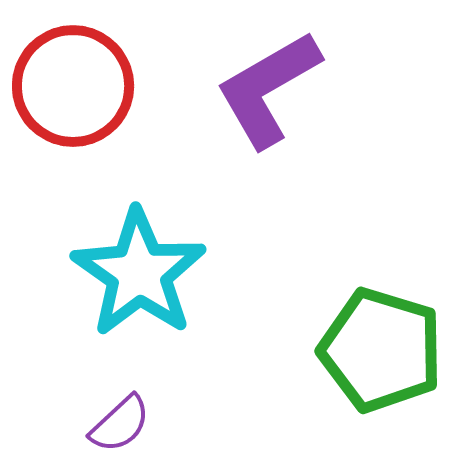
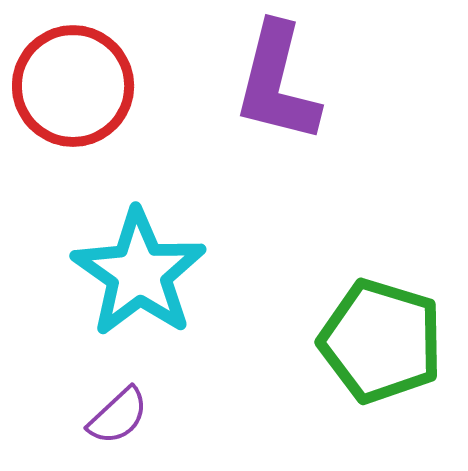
purple L-shape: moved 9 px right, 6 px up; rotated 46 degrees counterclockwise
green pentagon: moved 9 px up
purple semicircle: moved 2 px left, 8 px up
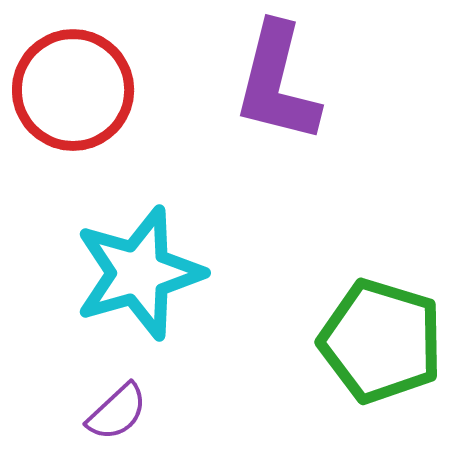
red circle: moved 4 px down
cyan star: rotated 21 degrees clockwise
purple semicircle: moved 1 px left, 4 px up
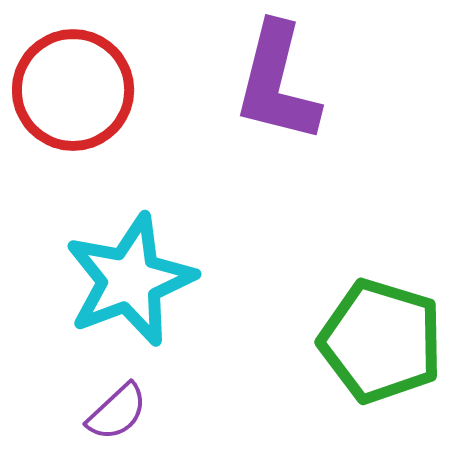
cyan star: moved 9 px left, 7 px down; rotated 5 degrees counterclockwise
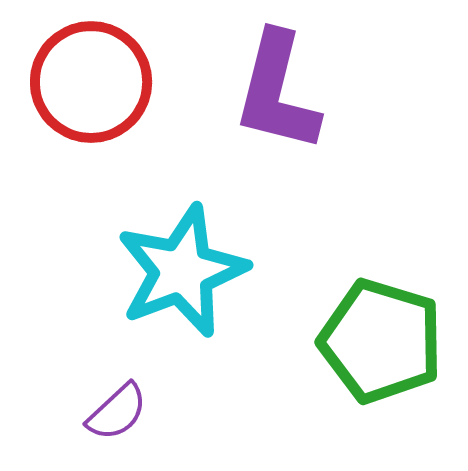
purple L-shape: moved 9 px down
red circle: moved 18 px right, 8 px up
cyan star: moved 52 px right, 9 px up
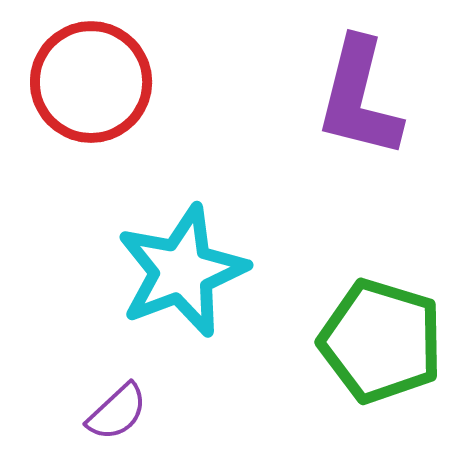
purple L-shape: moved 82 px right, 6 px down
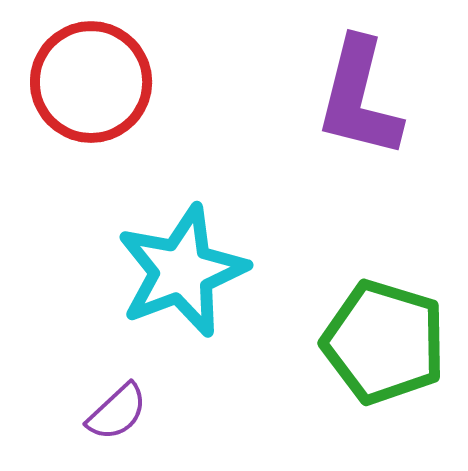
green pentagon: moved 3 px right, 1 px down
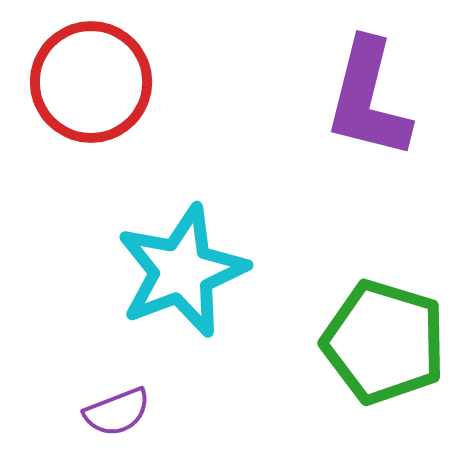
purple L-shape: moved 9 px right, 1 px down
purple semicircle: rotated 22 degrees clockwise
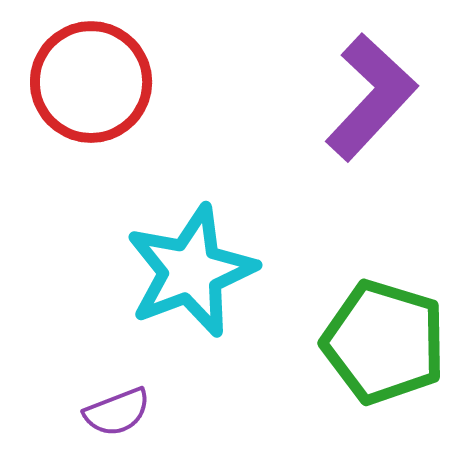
purple L-shape: moved 3 px right, 2 px up; rotated 151 degrees counterclockwise
cyan star: moved 9 px right
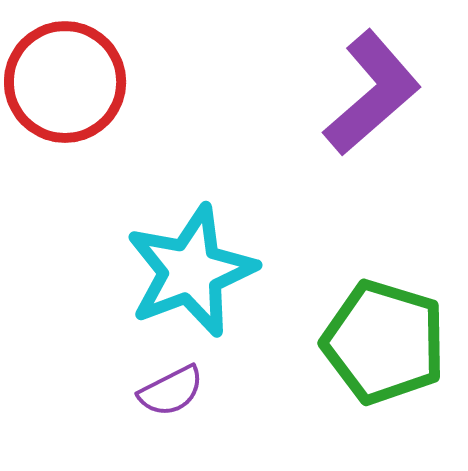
red circle: moved 26 px left
purple L-shape: moved 1 px right, 4 px up; rotated 6 degrees clockwise
purple semicircle: moved 54 px right, 21 px up; rotated 6 degrees counterclockwise
